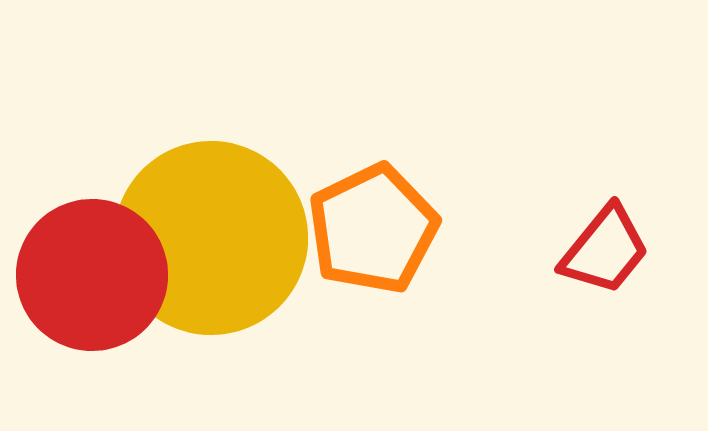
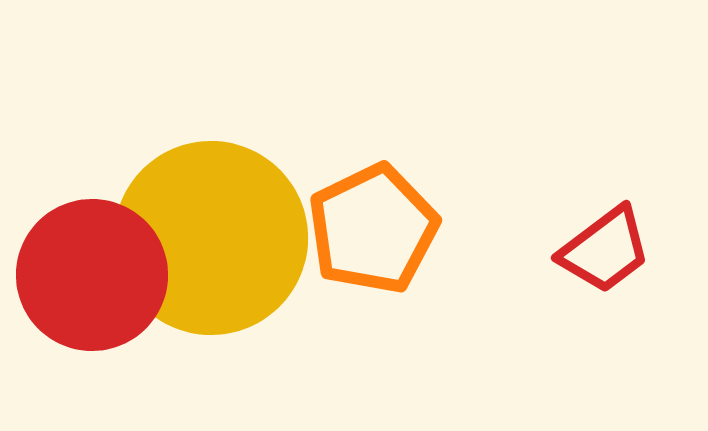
red trapezoid: rotated 14 degrees clockwise
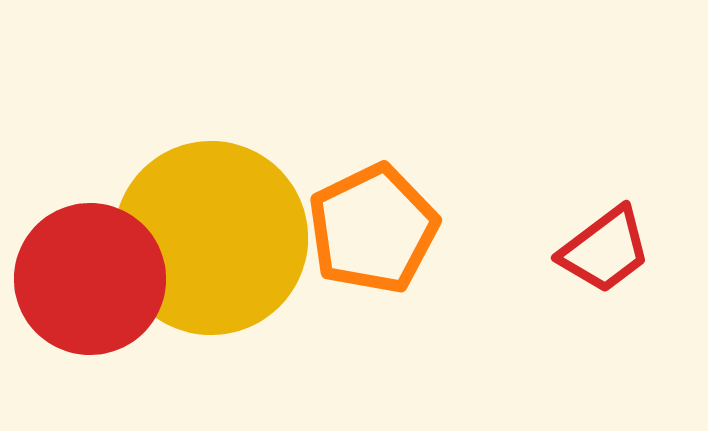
red circle: moved 2 px left, 4 px down
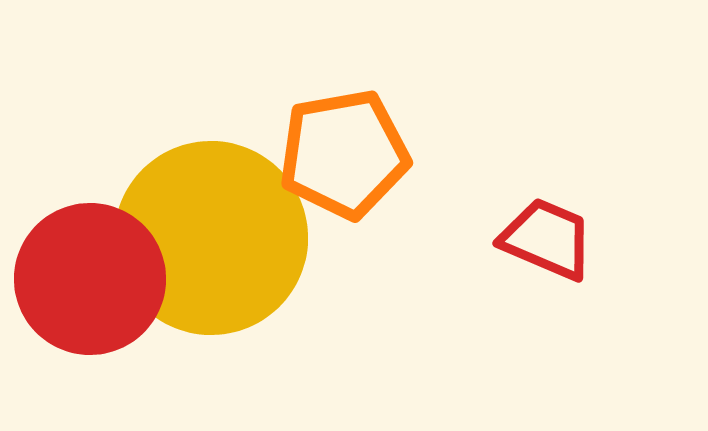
orange pentagon: moved 29 px left, 75 px up; rotated 16 degrees clockwise
red trapezoid: moved 58 px left, 11 px up; rotated 120 degrees counterclockwise
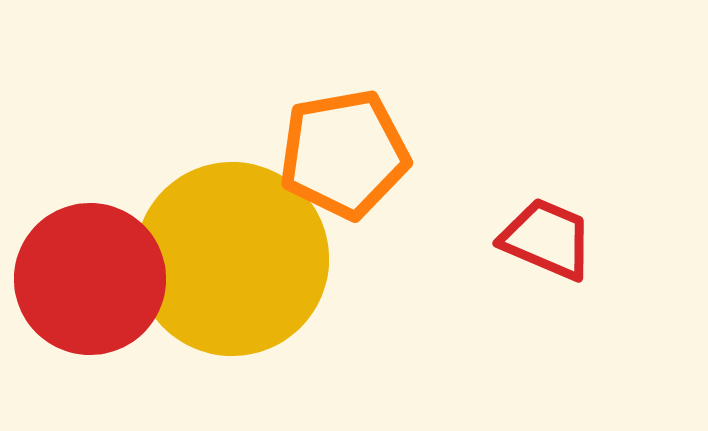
yellow circle: moved 21 px right, 21 px down
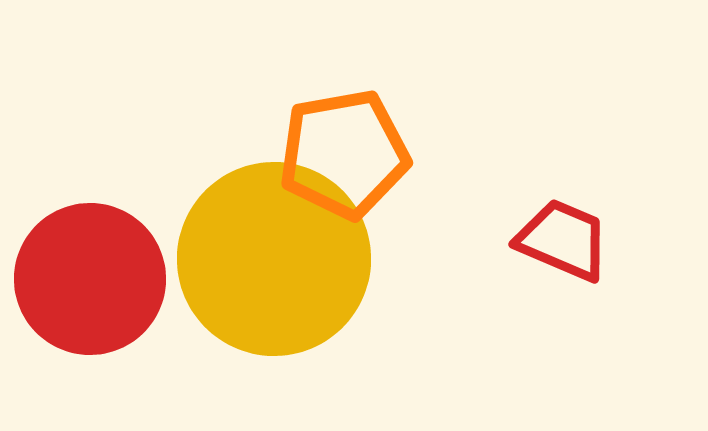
red trapezoid: moved 16 px right, 1 px down
yellow circle: moved 42 px right
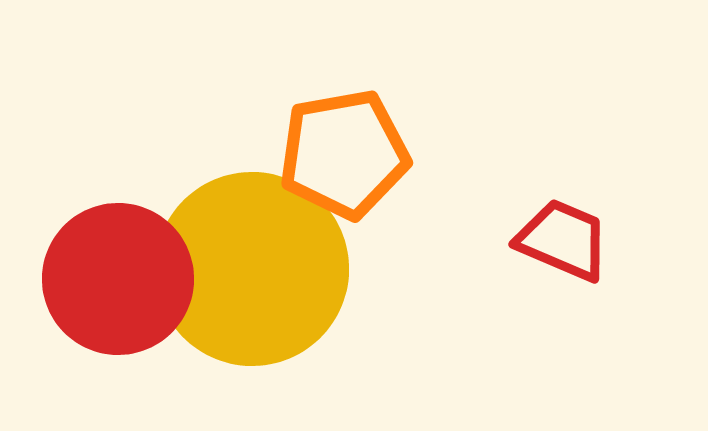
yellow circle: moved 22 px left, 10 px down
red circle: moved 28 px right
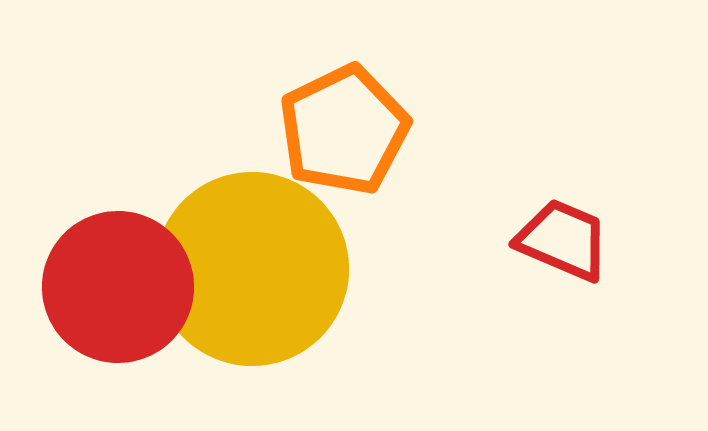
orange pentagon: moved 24 px up; rotated 16 degrees counterclockwise
red circle: moved 8 px down
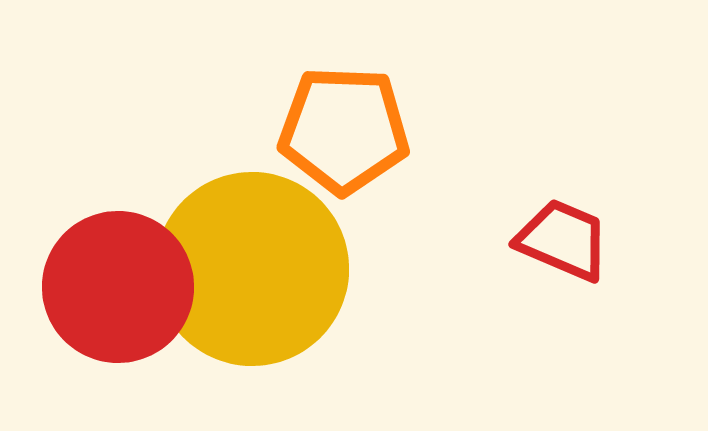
orange pentagon: rotated 28 degrees clockwise
